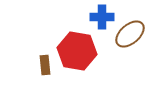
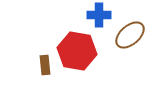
blue cross: moved 3 px left, 2 px up
brown ellipse: moved 1 px down
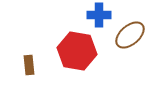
brown rectangle: moved 16 px left
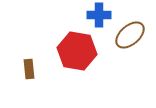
brown rectangle: moved 4 px down
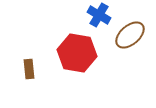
blue cross: rotated 30 degrees clockwise
red hexagon: moved 2 px down
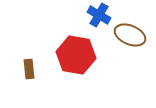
brown ellipse: rotated 64 degrees clockwise
red hexagon: moved 1 px left, 2 px down
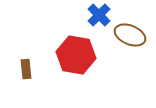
blue cross: rotated 15 degrees clockwise
brown rectangle: moved 3 px left
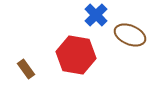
blue cross: moved 3 px left
brown rectangle: rotated 30 degrees counterclockwise
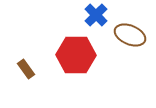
red hexagon: rotated 9 degrees counterclockwise
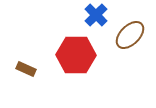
brown ellipse: rotated 68 degrees counterclockwise
brown rectangle: rotated 30 degrees counterclockwise
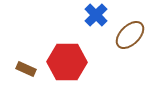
red hexagon: moved 9 px left, 7 px down
